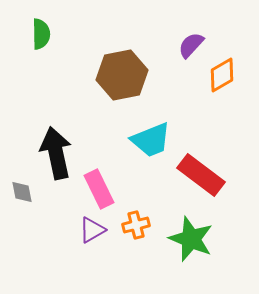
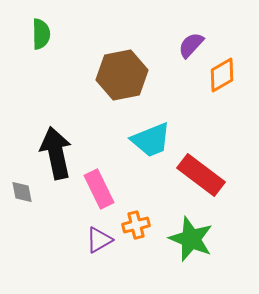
purple triangle: moved 7 px right, 10 px down
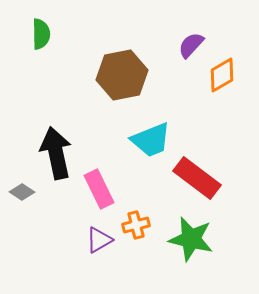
red rectangle: moved 4 px left, 3 px down
gray diamond: rotated 45 degrees counterclockwise
green star: rotated 9 degrees counterclockwise
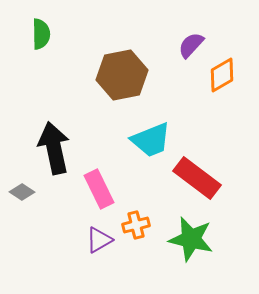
black arrow: moved 2 px left, 5 px up
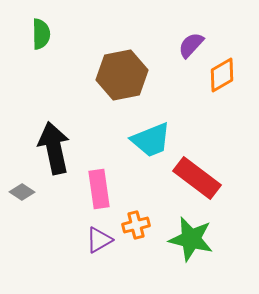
pink rectangle: rotated 18 degrees clockwise
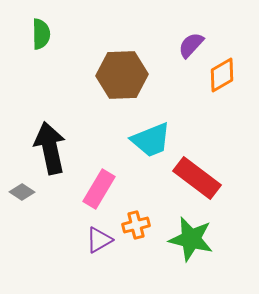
brown hexagon: rotated 9 degrees clockwise
black arrow: moved 4 px left
pink rectangle: rotated 39 degrees clockwise
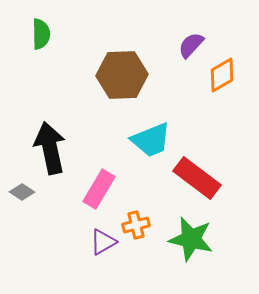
purple triangle: moved 4 px right, 2 px down
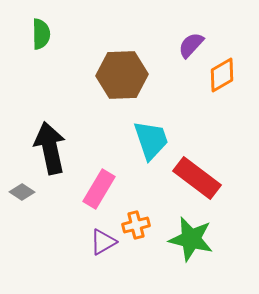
cyan trapezoid: rotated 87 degrees counterclockwise
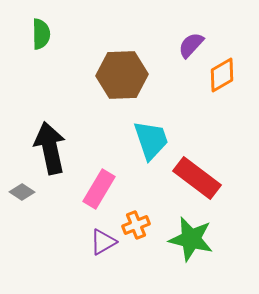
orange cross: rotated 8 degrees counterclockwise
